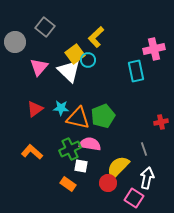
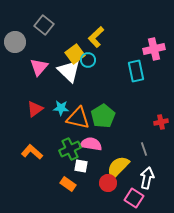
gray square: moved 1 px left, 2 px up
green pentagon: rotated 10 degrees counterclockwise
pink semicircle: moved 1 px right
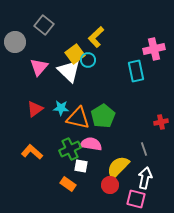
white arrow: moved 2 px left
red circle: moved 2 px right, 2 px down
pink square: moved 2 px right, 1 px down; rotated 18 degrees counterclockwise
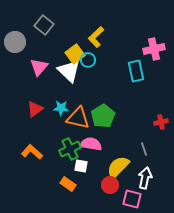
pink square: moved 4 px left
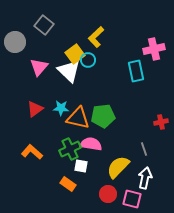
green pentagon: rotated 25 degrees clockwise
red circle: moved 2 px left, 9 px down
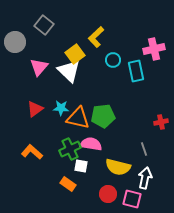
cyan circle: moved 25 px right
yellow semicircle: rotated 120 degrees counterclockwise
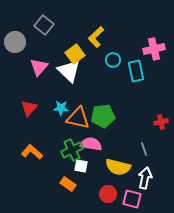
red triangle: moved 6 px left, 1 px up; rotated 12 degrees counterclockwise
green cross: moved 2 px right, 1 px down
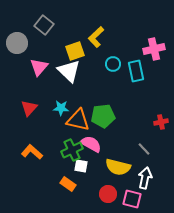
gray circle: moved 2 px right, 1 px down
yellow square: moved 3 px up; rotated 18 degrees clockwise
cyan circle: moved 4 px down
orange triangle: moved 2 px down
pink semicircle: rotated 20 degrees clockwise
gray line: rotated 24 degrees counterclockwise
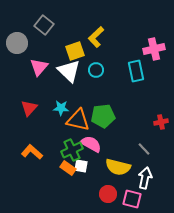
cyan circle: moved 17 px left, 6 px down
orange rectangle: moved 16 px up
